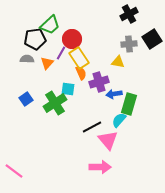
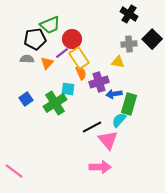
black cross: rotated 30 degrees counterclockwise
green trapezoid: rotated 20 degrees clockwise
black square: rotated 12 degrees counterclockwise
purple line: moved 1 px right; rotated 24 degrees clockwise
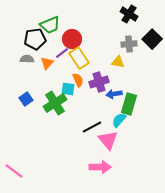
orange semicircle: moved 3 px left, 7 px down
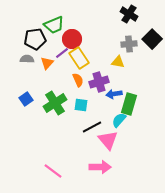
green trapezoid: moved 4 px right
cyan square: moved 13 px right, 16 px down
pink line: moved 39 px right
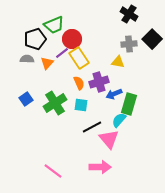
black pentagon: rotated 10 degrees counterclockwise
orange semicircle: moved 1 px right, 3 px down
blue arrow: rotated 14 degrees counterclockwise
pink triangle: moved 1 px right, 1 px up
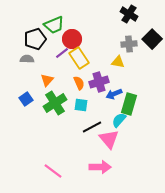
orange triangle: moved 17 px down
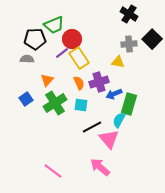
black pentagon: rotated 15 degrees clockwise
cyan semicircle: rotated 14 degrees counterclockwise
pink arrow: rotated 140 degrees counterclockwise
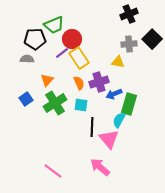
black cross: rotated 36 degrees clockwise
black line: rotated 60 degrees counterclockwise
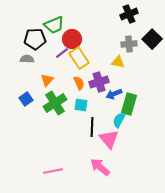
pink line: rotated 48 degrees counterclockwise
